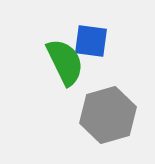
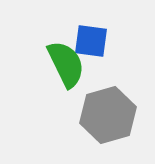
green semicircle: moved 1 px right, 2 px down
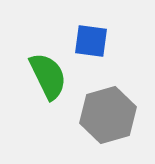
green semicircle: moved 18 px left, 12 px down
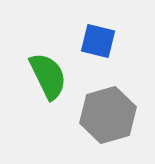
blue square: moved 7 px right; rotated 6 degrees clockwise
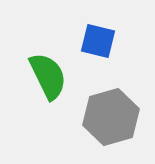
gray hexagon: moved 3 px right, 2 px down
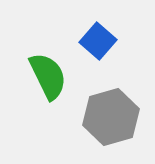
blue square: rotated 27 degrees clockwise
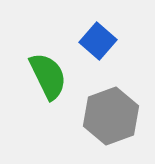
gray hexagon: moved 1 px up; rotated 4 degrees counterclockwise
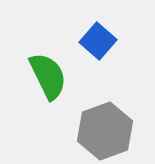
gray hexagon: moved 6 px left, 15 px down
